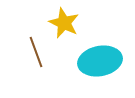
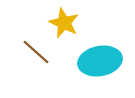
brown line: rotated 28 degrees counterclockwise
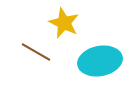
brown line: rotated 12 degrees counterclockwise
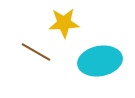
yellow star: rotated 28 degrees counterclockwise
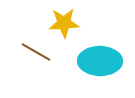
cyan ellipse: rotated 12 degrees clockwise
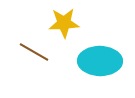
brown line: moved 2 px left
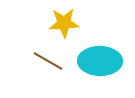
brown line: moved 14 px right, 9 px down
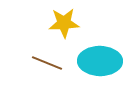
brown line: moved 1 px left, 2 px down; rotated 8 degrees counterclockwise
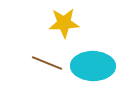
cyan ellipse: moved 7 px left, 5 px down
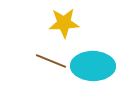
brown line: moved 4 px right, 2 px up
